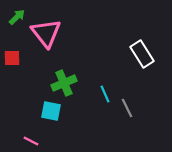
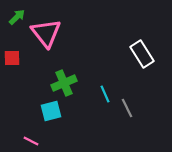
cyan square: rotated 25 degrees counterclockwise
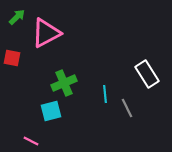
pink triangle: rotated 40 degrees clockwise
white rectangle: moved 5 px right, 20 px down
red square: rotated 12 degrees clockwise
cyan line: rotated 18 degrees clockwise
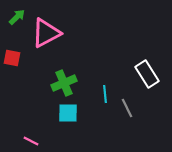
cyan square: moved 17 px right, 2 px down; rotated 15 degrees clockwise
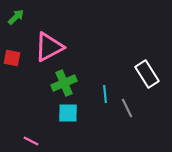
green arrow: moved 1 px left
pink triangle: moved 3 px right, 14 px down
